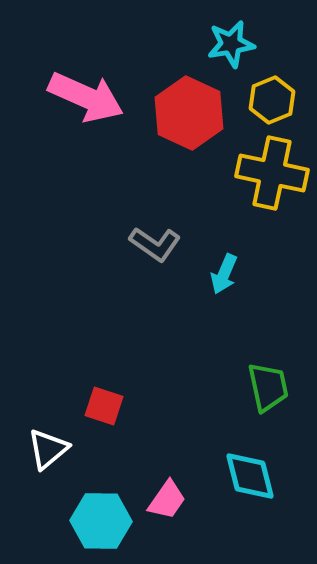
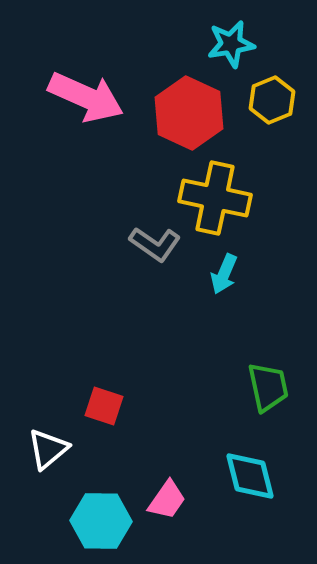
yellow cross: moved 57 px left, 25 px down
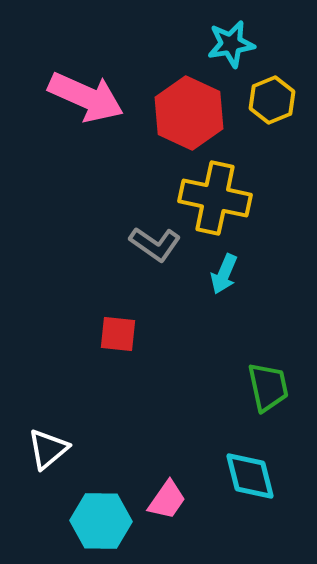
red square: moved 14 px right, 72 px up; rotated 12 degrees counterclockwise
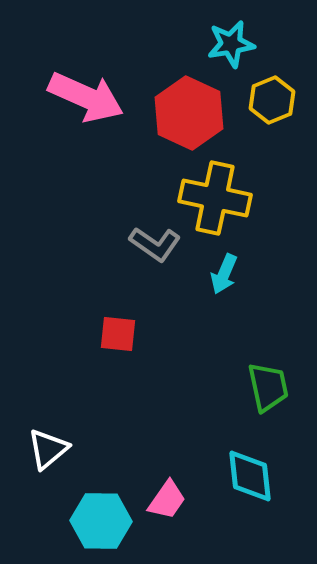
cyan diamond: rotated 8 degrees clockwise
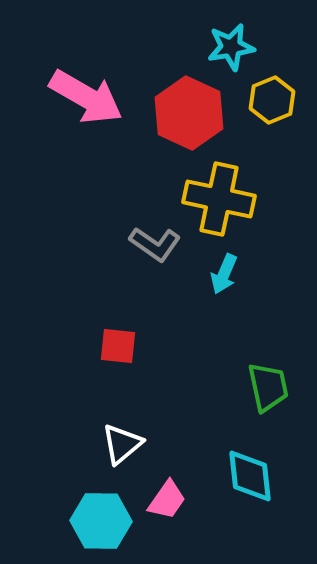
cyan star: moved 3 px down
pink arrow: rotated 6 degrees clockwise
yellow cross: moved 4 px right, 1 px down
red square: moved 12 px down
white triangle: moved 74 px right, 5 px up
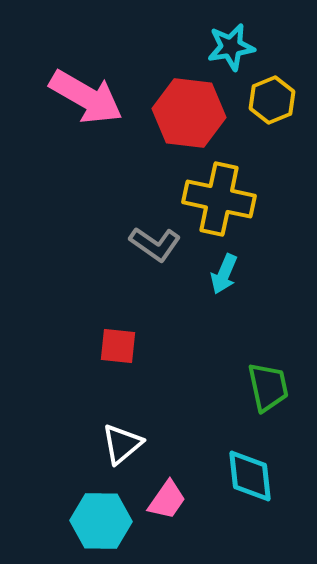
red hexagon: rotated 18 degrees counterclockwise
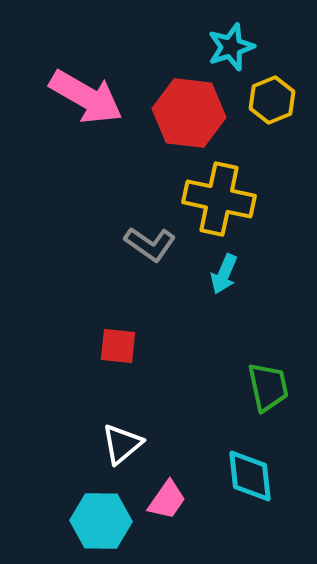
cyan star: rotated 9 degrees counterclockwise
gray L-shape: moved 5 px left
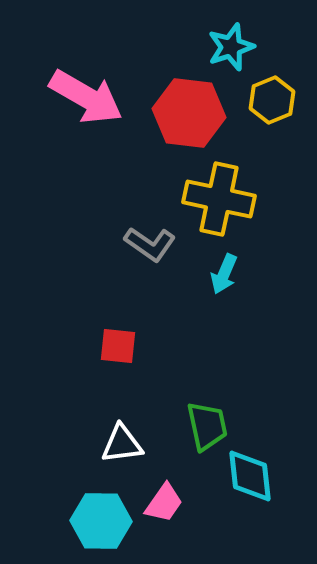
green trapezoid: moved 61 px left, 39 px down
white triangle: rotated 33 degrees clockwise
pink trapezoid: moved 3 px left, 3 px down
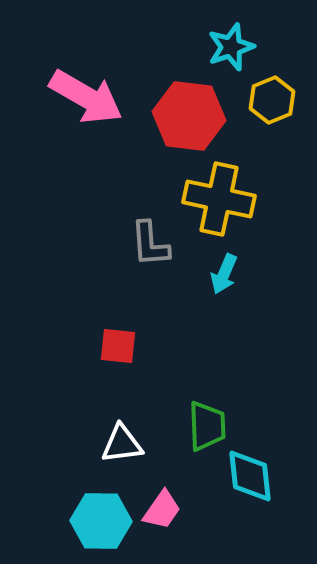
red hexagon: moved 3 px down
gray L-shape: rotated 51 degrees clockwise
green trapezoid: rotated 10 degrees clockwise
pink trapezoid: moved 2 px left, 7 px down
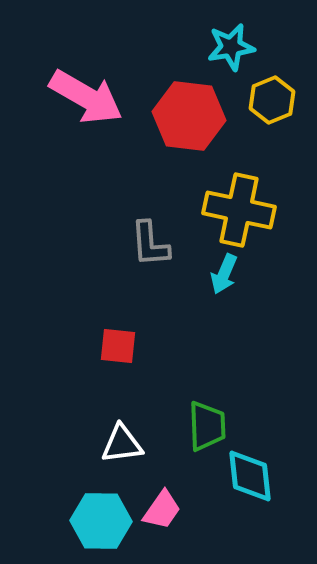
cyan star: rotated 9 degrees clockwise
yellow cross: moved 20 px right, 11 px down
